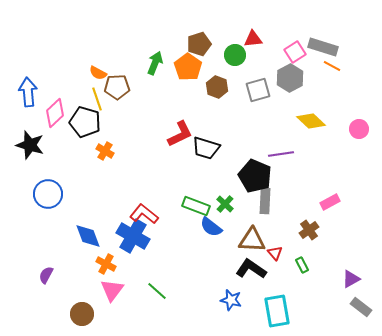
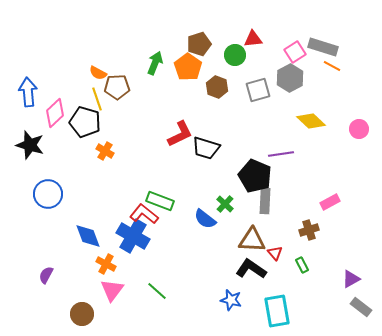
green rectangle at (196, 206): moved 36 px left, 5 px up
blue semicircle at (211, 227): moved 6 px left, 8 px up
brown cross at (309, 230): rotated 18 degrees clockwise
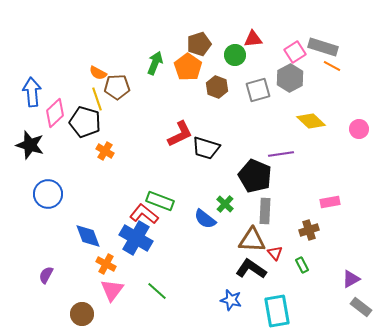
blue arrow at (28, 92): moved 4 px right
gray rectangle at (265, 201): moved 10 px down
pink rectangle at (330, 202): rotated 18 degrees clockwise
blue cross at (133, 236): moved 3 px right, 2 px down
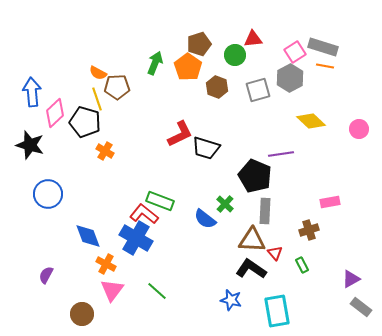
orange line at (332, 66): moved 7 px left; rotated 18 degrees counterclockwise
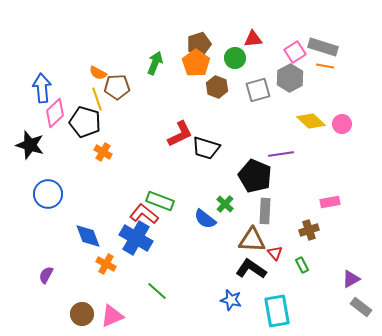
green circle at (235, 55): moved 3 px down
orange pentagon at (188, 67): moved 8 px right, 4 px up
blue arrow at (32, 92): moved 10 px right, 4 px up
pink circle at (359, 129): moved 17 px left, 5 px up
orange cross at (105, 151): moved 2 px left, 1 px down
pink triangle at (112, 290): moved 26 px down; rotated 30 degrees clockwise
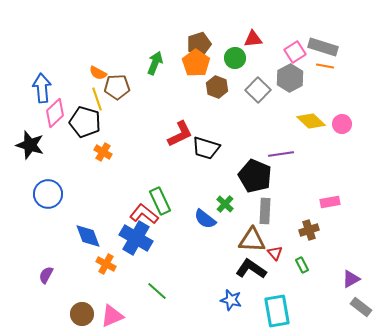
gray square at (258, 90): rotated 30 degrees counterclockwise
green rectangle at (160, 201): rotated 44 degrees clockwise
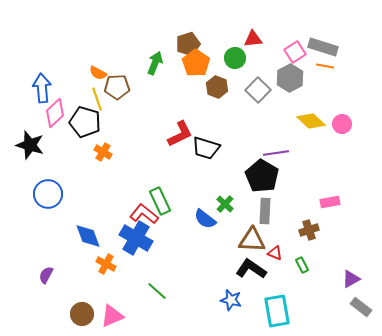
brown pentagon at (199, 44): moved 11 px left
purple line at (281, 154): moved 5 px left, 1 px up
black pentagon at (255, 176): moved 7 px right; rotated 8 degrees clockwise
red triangle at (275, 253): rotated 28 degrees counterclockwise
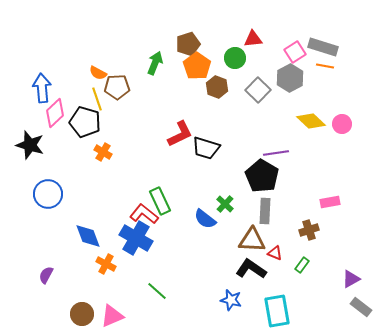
orange pentagon at (196, 63): moved 1 px right, 3 px down
green rectangle at (302, 265): rotated 63 degrees clockwise
